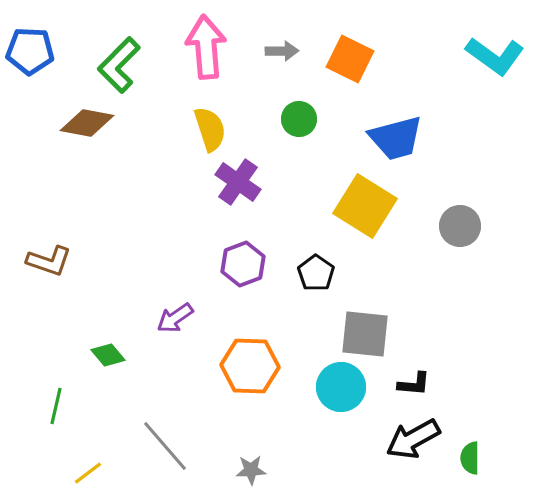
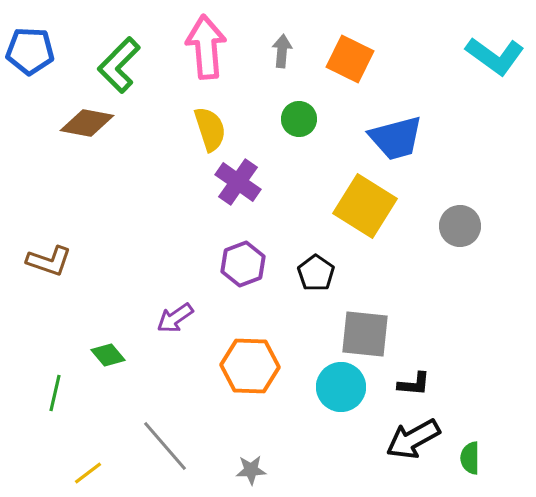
gray arrow: rotated 84 degrees counterclockwise
green line: moved 1 px left, 13 px up
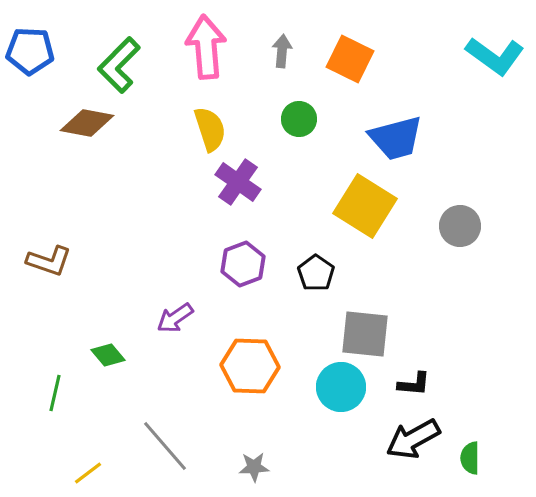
gray star: moved 3 px right, 3 px up
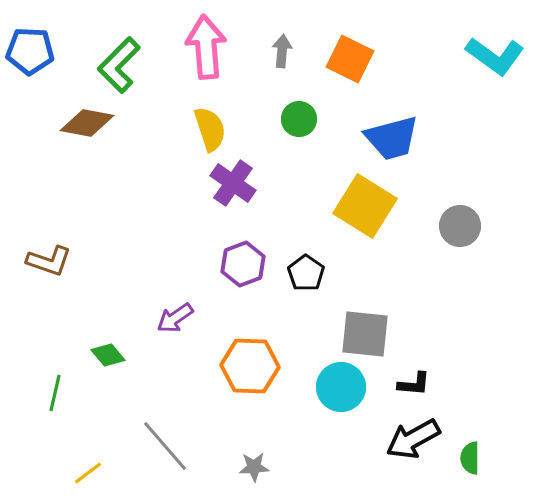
blue trapezoid: moved 4 px left
purple cross: moved 5 px left, 1 px down
black pentagon: moved 10 px left
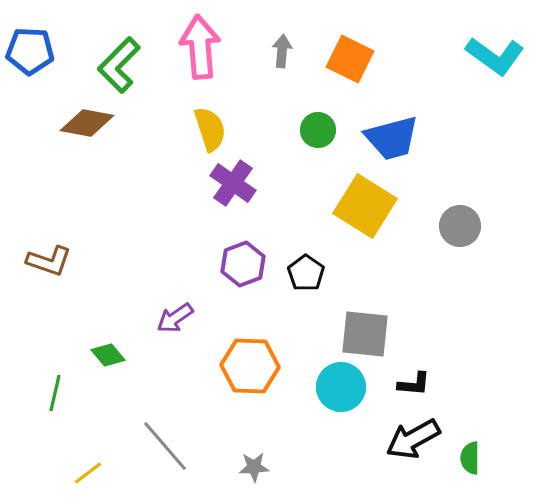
pink arrow: moved 6 px left
green circle: moved 19 px right, 11 px down
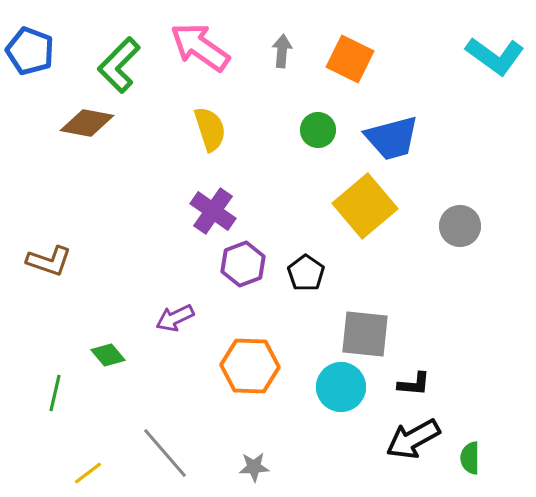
pink arrow: rotated 50 degrees counterclockwise
blue pentagon: rotated 18 degrees clockwise
purple cross: moved 20 px left, 28 px down
yellow square: rotated 18 degrees clockwise
purple arrow: rotated 9 degrees clockwise
gray line: moved 7 px down
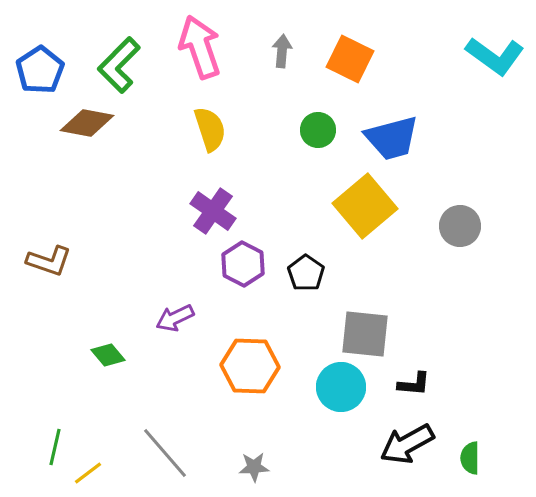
pink arrow: rotated 36 degrees clockwise
blue pentagon: moved 10 px right, 19 px down; rotated 18 degrees clockwise
purple hexagon: rotated 12 degrees counterclockwise
green line: moved 54 px down
black arrow: moved 6 px left, 5 px down
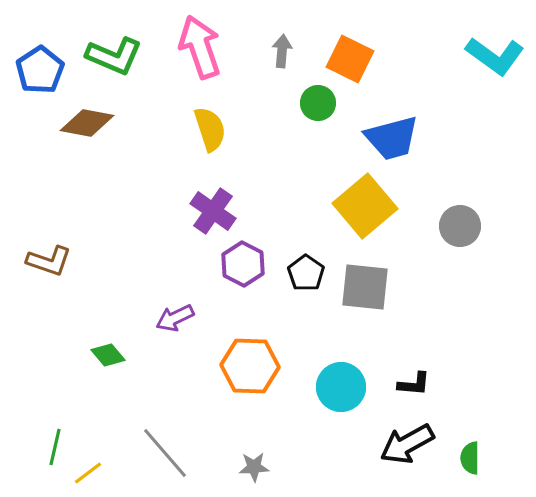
green L-shape: moved 5 px left, 9 px up; rotated 112 degrees counterclockwise
green circle: moved 27 px up
gray square: moved 47 px up
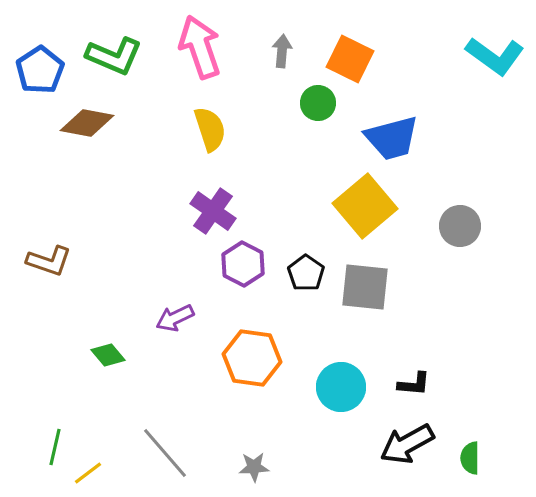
orange hexagon: moved 2 px right, 8 px up; rotated 6 degrees clockwise
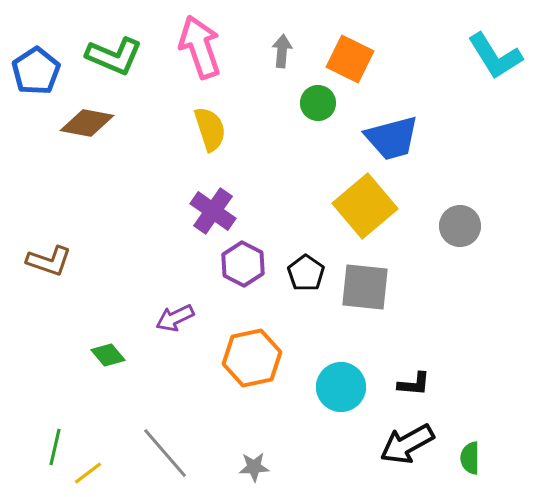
cyan L-shape: rotated 22 degrees clockwise
blue pentagon: moved 4 px left, 1 px down
orange hexagon: rotated 20 degrees counterclockwise
